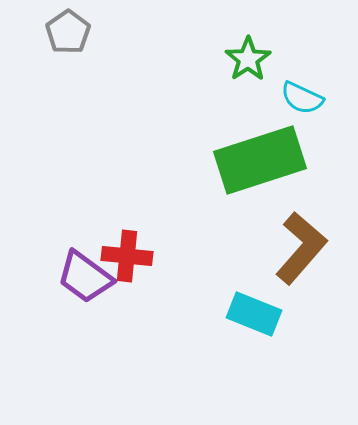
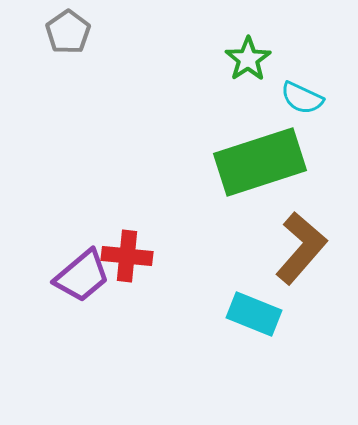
green rectangle: moved 2 px down
purple trapezoid: moved 3 px left, 1 px up; rotated 76 degrees counterclockwise
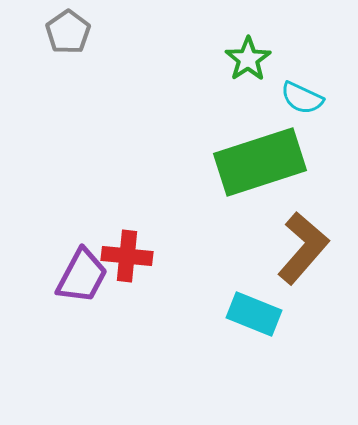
brown L-shape: moved 2 px right
purple trapezoid: rotated 22 degrees counterclockwise
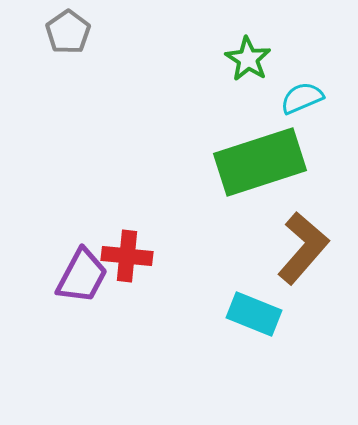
green star: rotated 6 degrees counterclockwise
cyan semicircle: rotated 132 degrees clockwise
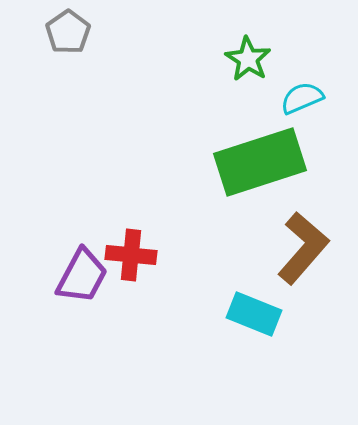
red cross: moved 4 px right, 1 px up
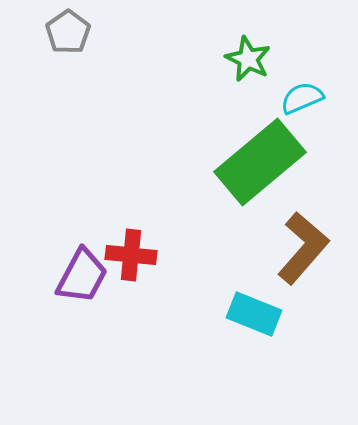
green star: rotated 6 degrees counterclockwise
green rectangle: rotated 22 degrees counterclockwise
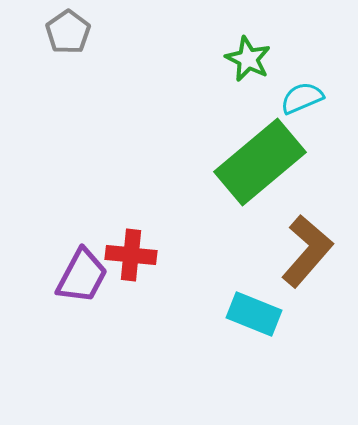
brown L-shape: moved 4 px right, 3 px down
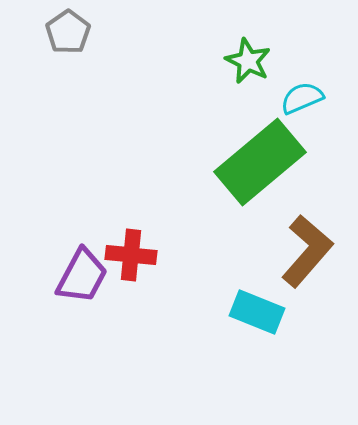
green star: moved 2 px down
cyan rectangle: moved 3 px right, 2 px up
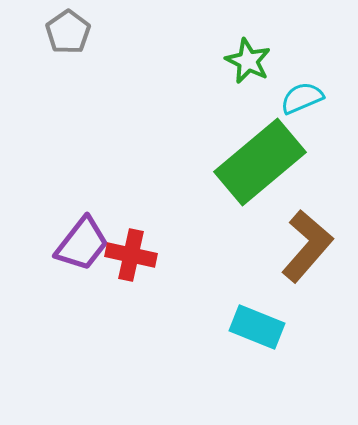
brown L-shape: moved 5 px up
red cross: rotated 6 degrees clockwise
purple trapezoid: moved 32 px up; rotated 10 degrees clockwise
cyan rectangle: moved 15 px down
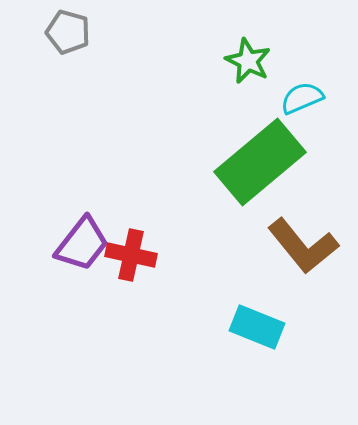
gray pentagon: rotated 21 degrees counterclockwise
brown L-shape: moved 4 px left; rotated 100 degrees clockwise
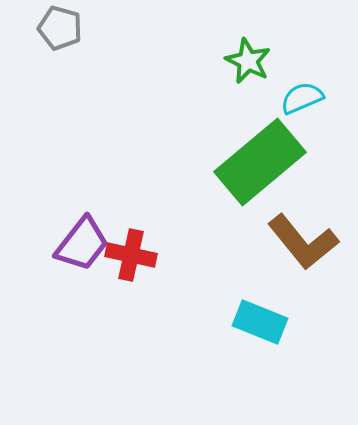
gray pentagon: moved 8 px left, 4 px up
brown L-shape: moved 4 px up
cyan rectangle: moved 3 px right, 5 px up
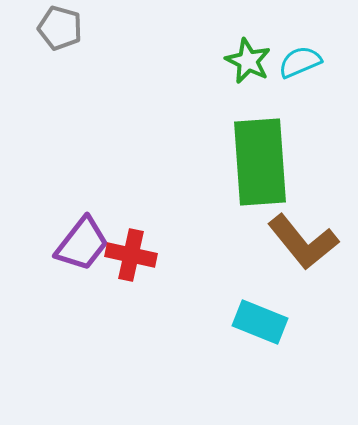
cyan semicircle: moved 2 px left, 36 px up
green rectangle: rotated 54 degrees counterclockwise
